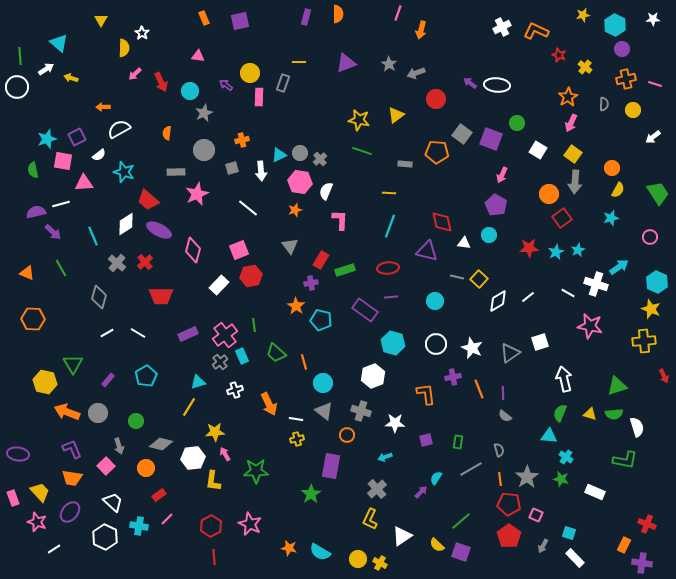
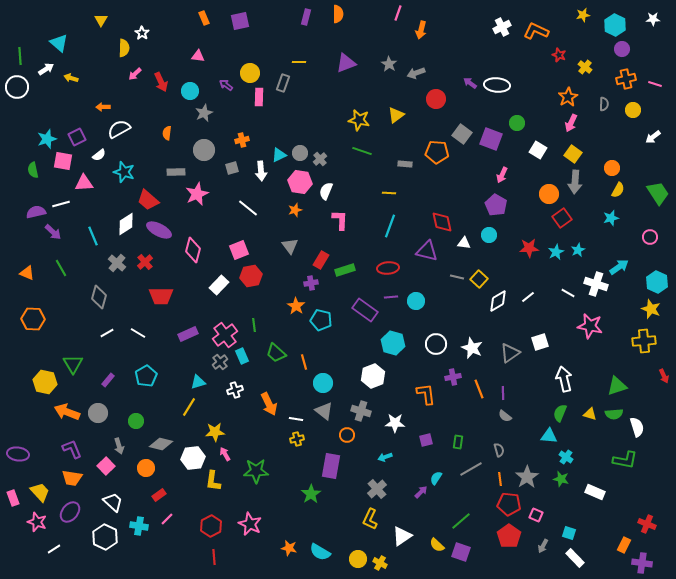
cyan circle at (435, 301): moved 19 px left
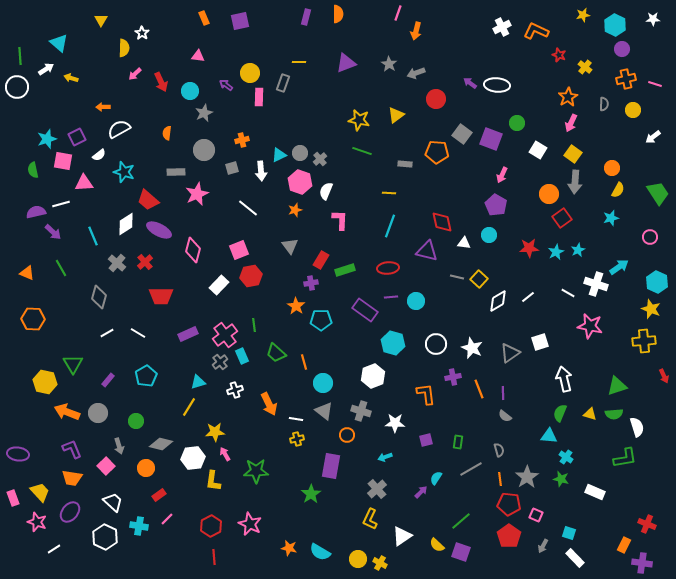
orange arrow at (421, 30): moved 5 px left, 1 px down
pink hexagon at (300, 182): rotated 10 degrees clockwise
cyan pentagon at (321, 320): rotated 15 degrees counterclockwise
green L-shape at (625, 460): moved 2 px up; rotated 20 degrees counterclockwise
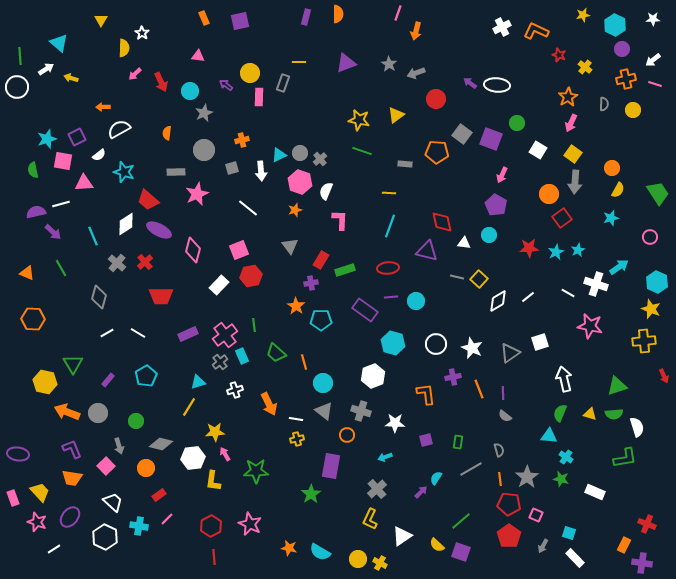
white arrow at (653, 137): moved 77 px up
purple ellipse at (70, 512): moved 5 px down
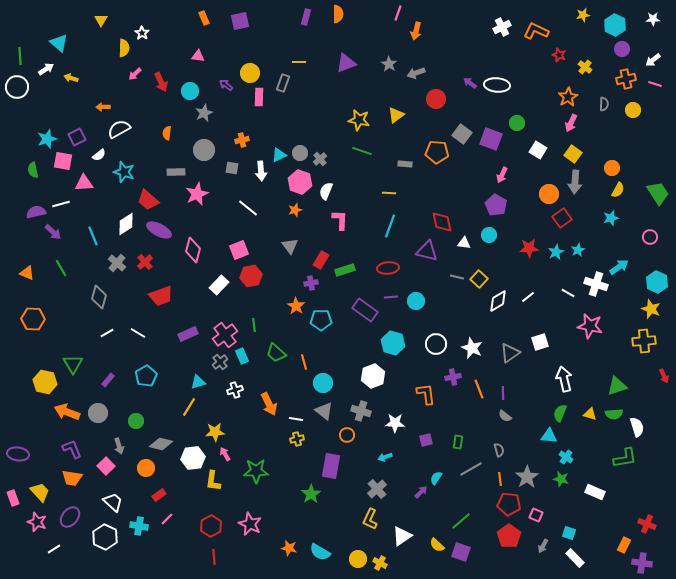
gray square at (232, 168): rotated 24 degrees clockwise
red trapezoid at (161, 296): rotated 20 degrees counterclockwise
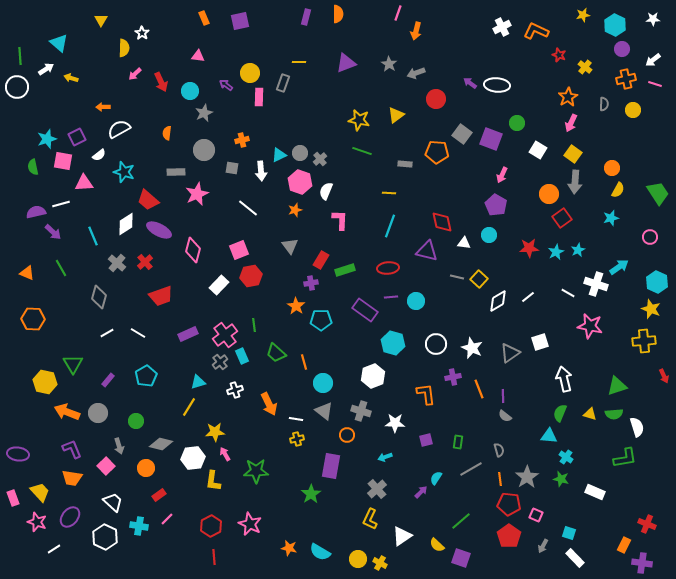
green semicircle at (33, 170): moved 3 px up
purple line at (503, 393): moved 3 px down
purple square at (461, 552): moved 6 px down
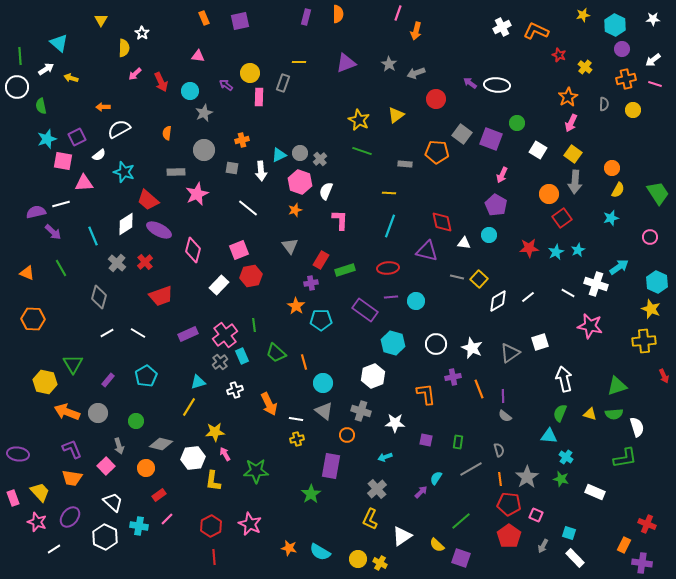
yellow star at (359, 120): rotated 15 degrees clockwise
green semicircle at (33, 167): moved 8 px right, 61 px up
purple square at (426, 440): rotated 24 degrees clockwise
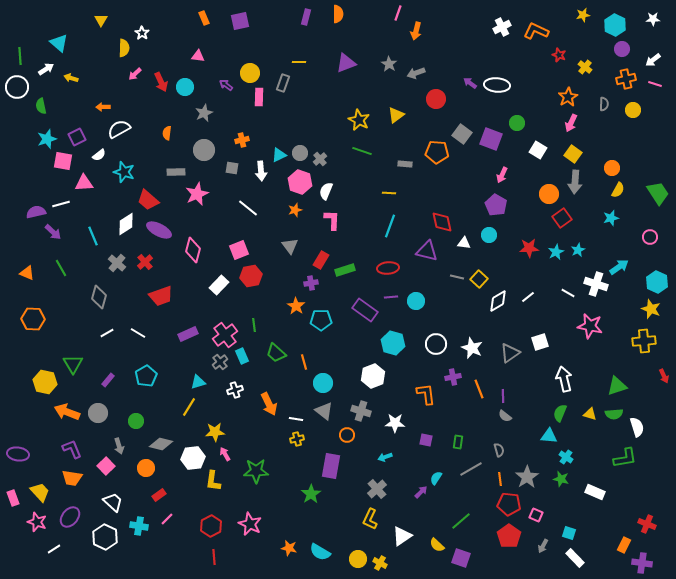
cyan circle at (190, 91): moved 5 px left, 4 px up
pink L-shape at (340, 220): moved 8 px left
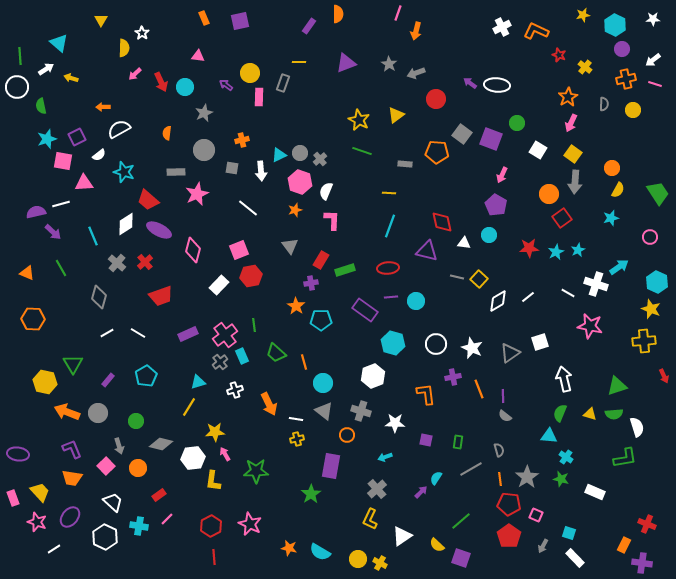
purple rectangle at (306, 17): moved 3 px right, 9 px down; rotated 21 degrees clockwise
orange circle at (146, 468): moved 8 px left
